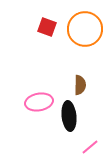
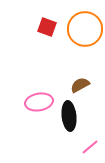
brown semicircle: rotated 120 degrees counterclockwise
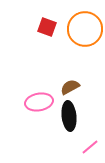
brown semicircle: moved 10 px left, 2 px down
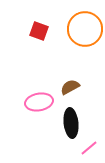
red square: moved 8 px left, 4 px down
black ellipse: moved 2 px right, 7 px down
pink line: moved 1 px left, 1 px down
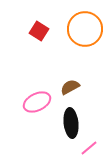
red square: rotated 12 degrees clockwise
pink ellipse: moved 2 px left; rotated 16 degrees counterclockwise
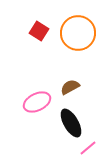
orange circle: moved 7 px left, 4 px down
black ellipse: rotated 24 degrees counterclockwise
pink line: moved 1 px left
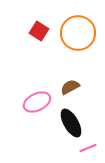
pink line: rotated 18 degrees clockwise
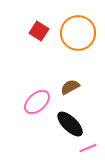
pink ellipse: rotated 16 degrees counterclockwise
black ellipse: moved 1 px left, 1 px down; rotated 16 degrees counterclockwise
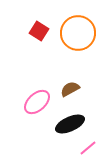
brown semicircle: moved 2 px down
black ellipse: rotated 68 degrees counterclockwise
pink line: rotated 18 degrees counterclockwise
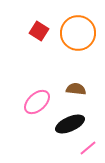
brown semicircle: moved 6 px right; rotated 36 degrees clockwise
